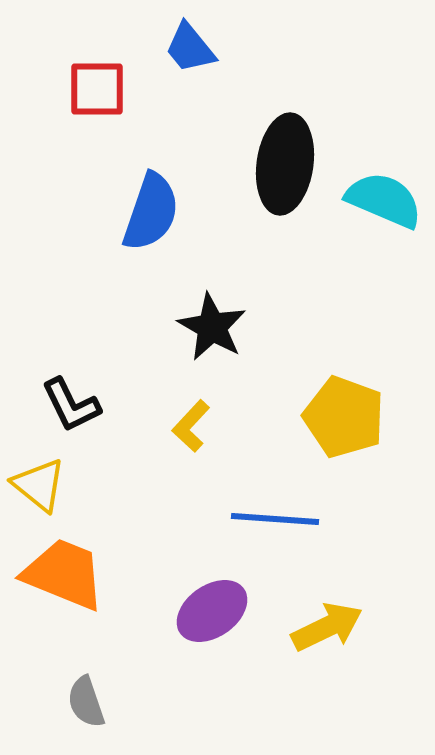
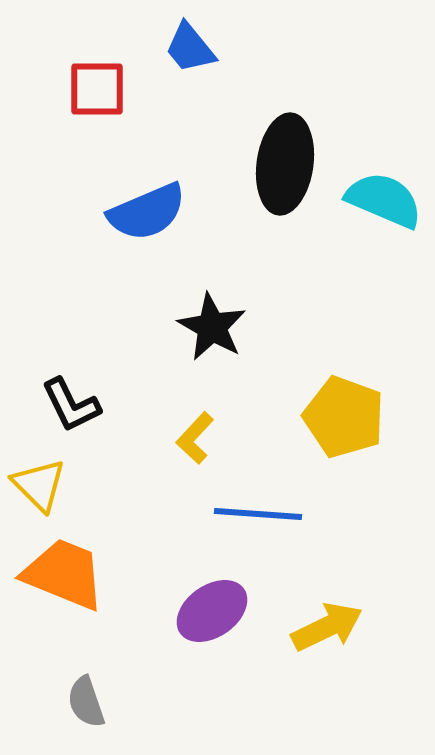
blue semicircle: moved 4 px left; rotated 48 degrees clockwise
yellow L-shape: moved 4 px right, 12 px down
yellow triangle: rotated 6 degrees clockwise
blue line: moved 17 px left, 5 px up
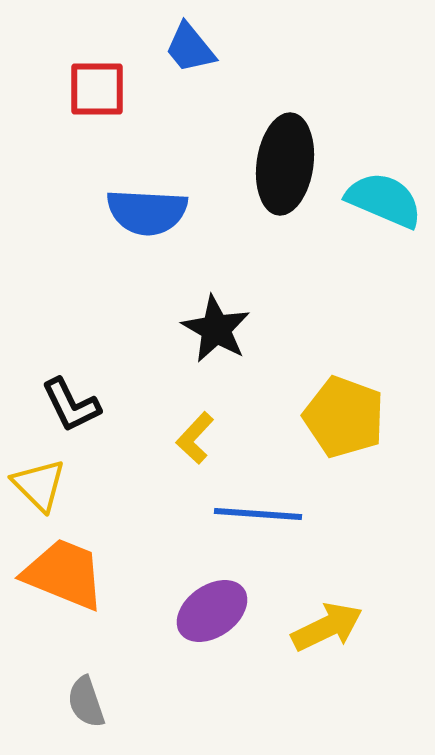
blue semicircle: rotated 26 degrees clockwise
black star: moved 4 px right, 2 px down
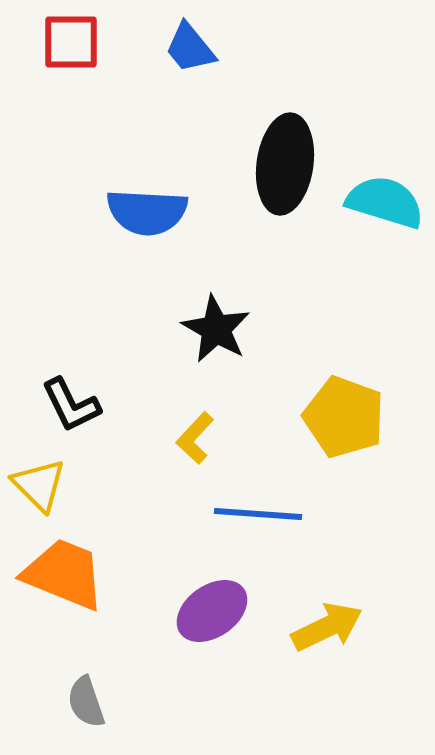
red square: moved 26 px left, 47 px up
cyan semicircle: moved 1 px right, 2 px down; rotated 6 degrees counterclockwise
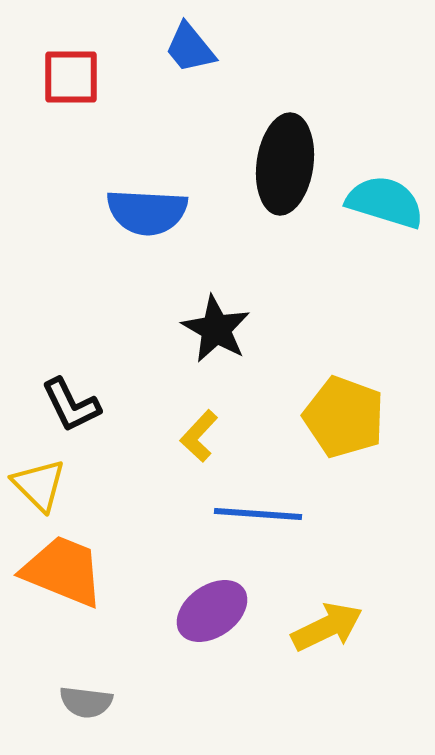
red square: moved 35 px down
yellow L-shape: moved 4 px right, 2 px up
orange trapezoid: moved 1 px left, 3 px up
gray semicircle: rotated 64 degrees counterclockwise
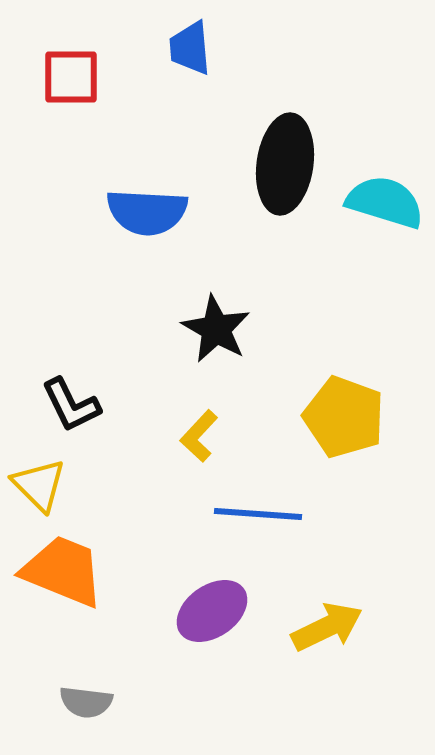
blue trapezoid: rotated 34 degrees clockwise
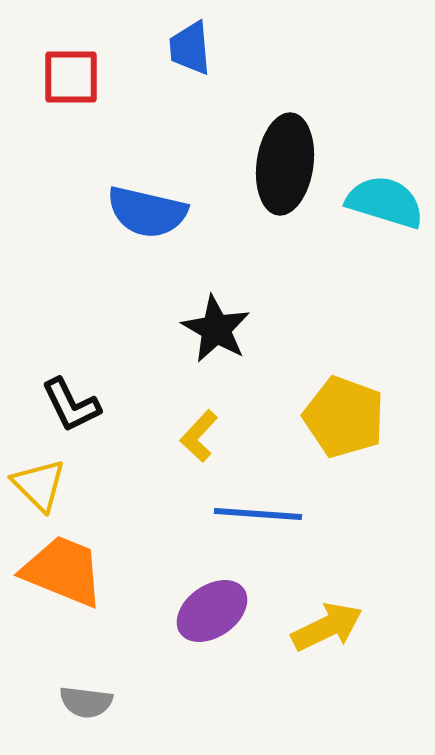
blue semicircle: rotated 10 degrees clockwise
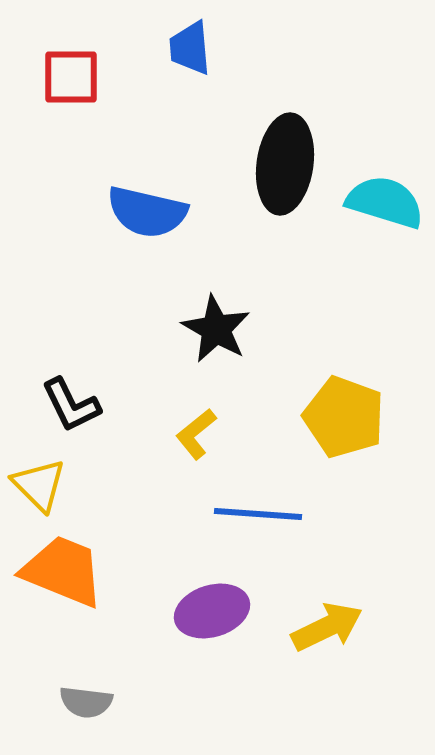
yellow L-shape: moved 3 px left, 2 px up; rotated 8 degrees clockwise
purple ellipse: rotated 18 degrees clockwise
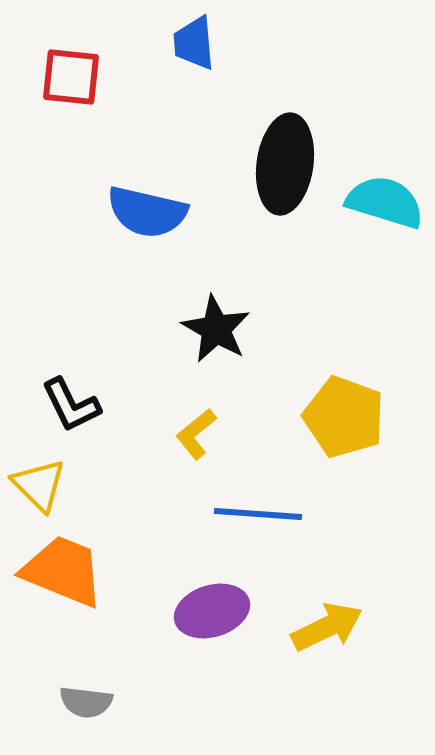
blue trapezoid: moved 4 px right, 5 px up
red square: rotated 6 degrees clockwise
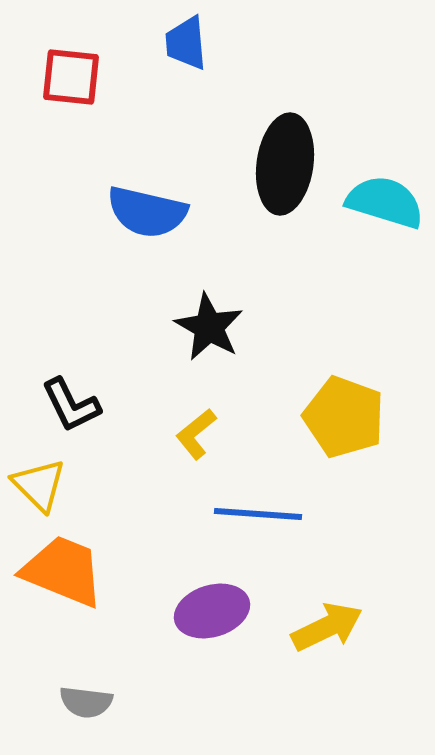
blue trapezoid: moved 8 px left
black star: moved 7 px left, 2 px up
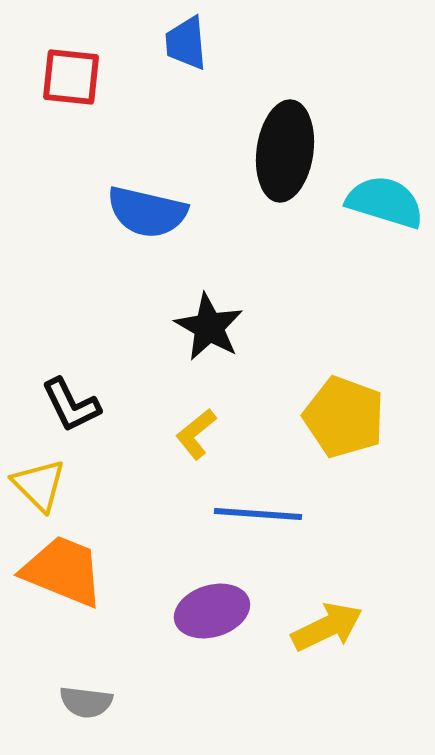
black ellipse: moved 13 px up
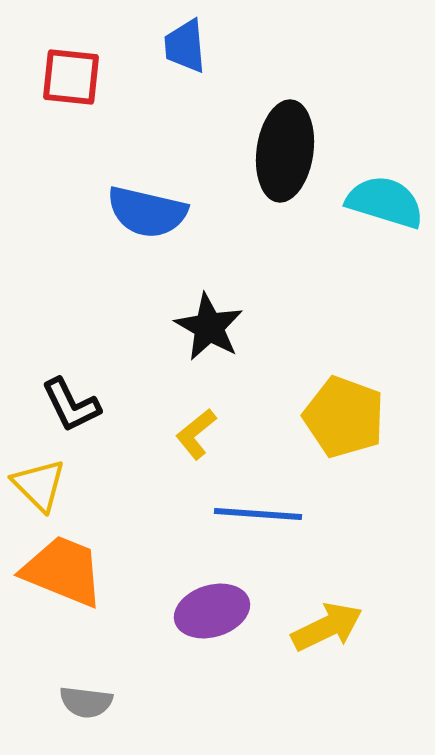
blue trapezoid: moved 1 px left, 3 px down
